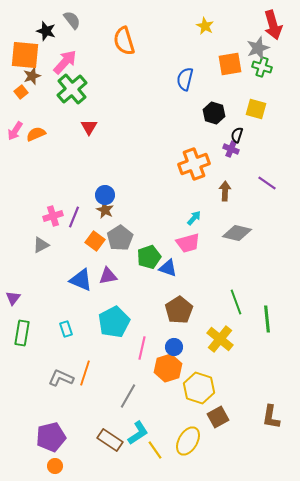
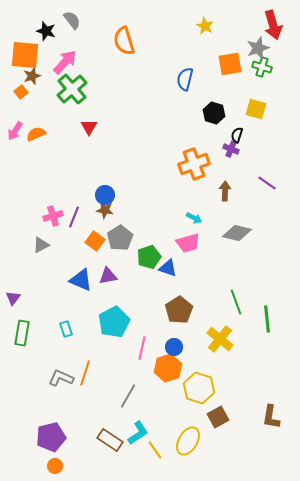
brown star at (105, 210): rotated 18 degrees counterclockwise
cyan arrow at (194, 218): rotated 77 degrees clockwise
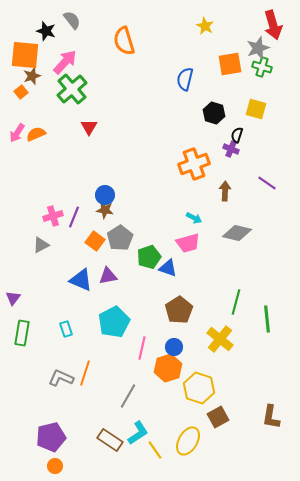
pink arrow at (15, 131): moved 2 px right, 2 px down
green line at (236, 302): rotated 35 degrees clockwise
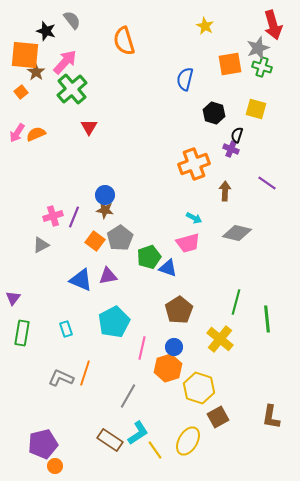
brown star at (32, 76): moved 4 px right, 4 px up; rotated 18 degrees counterclockwise
purple pentagon at (51, 437): moved 8 px left, 7 px down
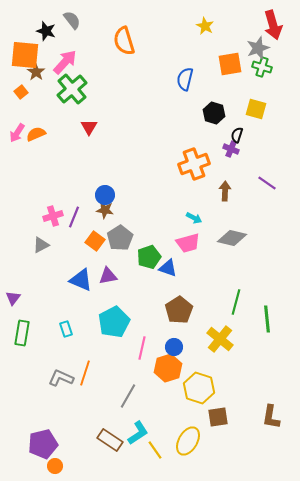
gray diamond at (237, 233): moved 5 px left, 5 px down
brown square at (218, 417): rotated 20 degrees clockwise
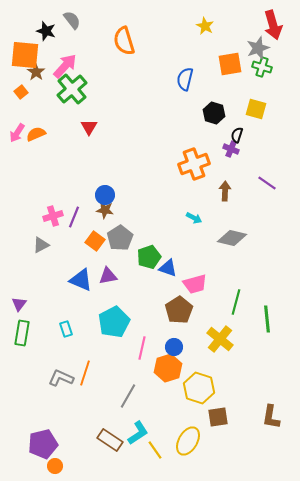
pink arrow at (65, 62): moved 4 px down
pink trapezoid at (188, 243): moved 7 px right, 41 px down
purple triangle at (13, 298): moved 6 px right, 6 px down
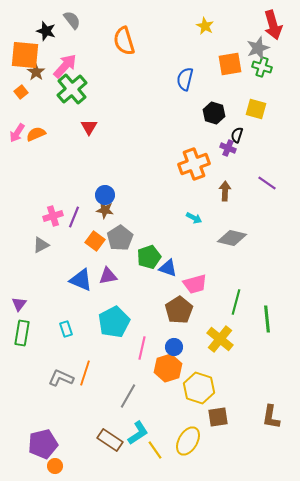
purple cross at (231, 149): moved 3 px left, 1 px up
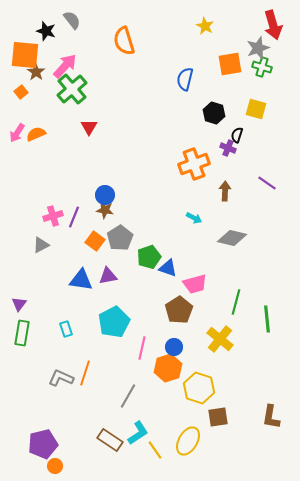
blue triangle at (81, 280): rotated 15 degrees counterclockwise
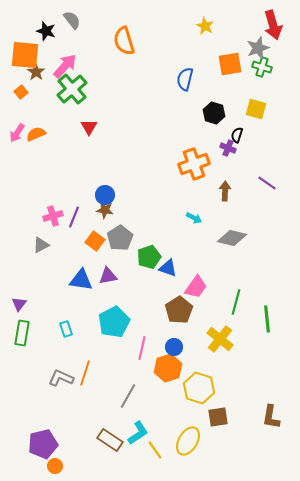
pink trapezoid at (195, 284): moved 1 px right, 3 px down; rotated 40 degrees counterclockwise
